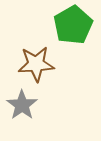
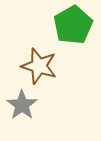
brown star: moved 3 px right, 2 px down; rotated 21 degrees clockwise
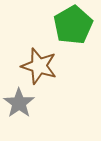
gray star: moved 3 px left, 2 px up
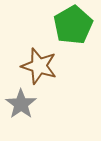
gray star: moved 2 px right, 1 px down
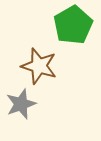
gray star: rotated 16 degrees clockwise
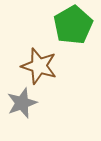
gray star: moved 1 px right, 1 px up
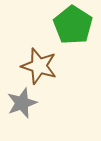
green pentagon: rotated 9 degrees counterclockwise
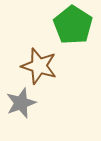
gray star: moved 1 px left
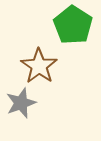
brown star: rotated 18 degrees clockwise
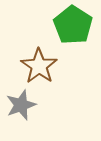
gray star: moved 2 px down
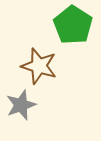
brown star: rotated 18 degrees counterclockwise
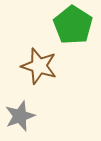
gray star: moved 1 px left, 11 px down
